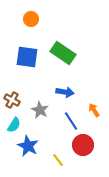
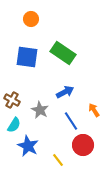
blue arrow: rotated 36 degrees counterclockwise
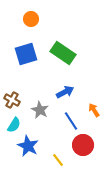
blue square: moved 1 px left, 3 px up; rotated 25 degrees counterclockwise
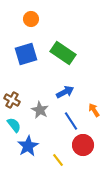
cyan semicircle: rotated 70 degrees counterclockwise
blue star: rotated 15 degrees clockwise
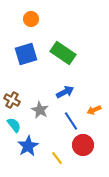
orange arrow: rotated 80 degrees counterclockwise
yellow line: moved 1 px left, 2 px up
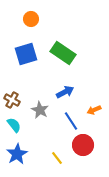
blue star: moved 11 px left, 8 px down
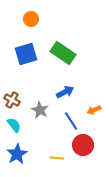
yellow line: rotated 48 degrees counterclockwise
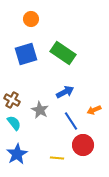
cyan semicircle: moved 2 px up
